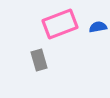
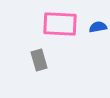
pink rectangle: rotated 24 degrees clockwise
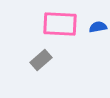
gray rectangle: moved 2 px right; rotated 65 degrees clockwise
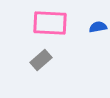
pink rectangle: moved 10 px left, 1 px up
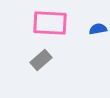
blue semicircle: moved 2 px down
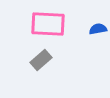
pink rectangle: moved 2 px left, 1 px down
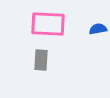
gray rectangle: rotated 45 degrees counterclockwise
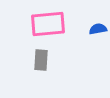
pink rectangle: rotated 8 degrees counterclockwise
